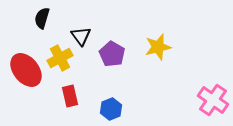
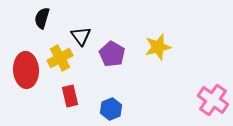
red ellipse: rotated 36 degrees clockwise
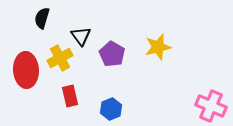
pink cross: moved 2 px left, 6 px down; rotated 12 degrees counterclockwise
